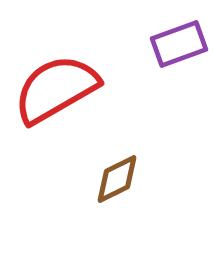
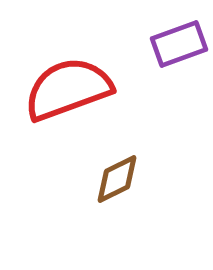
red semicircle: moved 12 px right; rotated 10 degrees clockwise
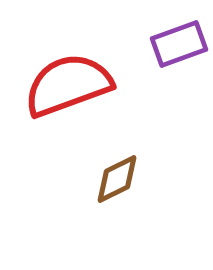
red semicircle: moved 4 px up
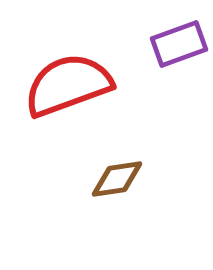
brown diamond: rotated 18 degrees clockwise
